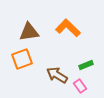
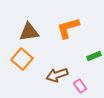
orange L-shape: rotated 60 degrees counterclockwise
orange square: rotated 30 degrees counterclockwise
green rectangle: moved 8 px right, 9 px up
brown arrow: rotated 50 degrees counterclockwise
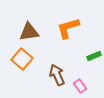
brown arrow: rotated 85 degrees clockwise
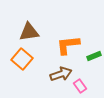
orange L-shape: moved 17 px down; rotated 10 degrees clockwise
brown arrow: moved 4 px right, 1 px up; rotated 95 degrees clockwise
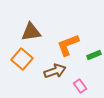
brown triangle: moved 2 px right
orange L-shape: rotated 15 degrees counterclockwise
green rectangle: moved 1 px up
brown arrow: moved 6 px left, 3 px up
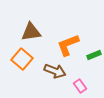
brown arrow: rotated 40 degrees clockwise
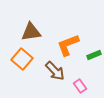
brown arrow: rotated 25 degrees clockwise
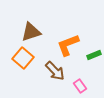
brown triangle: rotated 10 degrees counterclockwise
orange square: moved 1 px right, 1 px up
